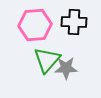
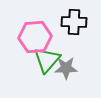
pink hexagon: moved 12 px down
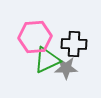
black cross: moved 22 px down
green triangle: rotated 24 degrees clockwise
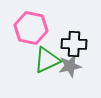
pink hexagon: moved 4 px left, 9 px up; rotated 16 degrees clockwise
gray star: moved 4 px right, 2 px up; rotated 10 degrees counterclockwise
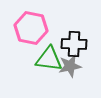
green triangle: moved 2 px right, 1 px up; rotated 32 degrees clockwise
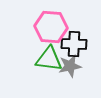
pink hexagon: moved 20 px right, 1 px up; rotated 8 degrees counterclockwise
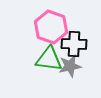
pink hexagon: rotated 16 degrees clockwise
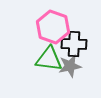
pink hexagon: moved 2 px right
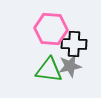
pink hexagon: moved 2 px left, 2 px down; rotated 16 degrees counterclockwise
green triangle: moved 11 px down
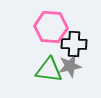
pink hexagon: moved 2 px up
